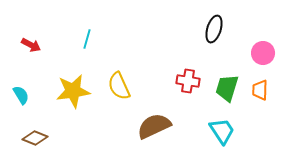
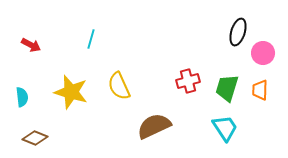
black ellipse: moved 24 px right, 3 px down
cyan line: moved 4 px right
red cross: rotated 25 degrees counterclockwise
yellow star: moved 2 px left, 1 px down; rotated 24 degrees clockwise
cyan semicircle: moved 1 px right, 2 px down; rotated 24 degrees clockwise
cyan trapezoid: moved 3 px right, 3 px up
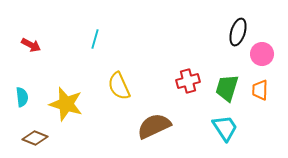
cyan line: moved 4 px right
pink circle: moved 1 px left, 1 px down
yellow star: moved 5 px left, 12 px down
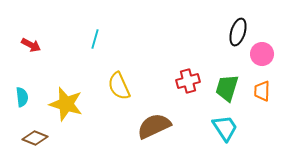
orange trapezoid: moved 2 px right, 1 px down
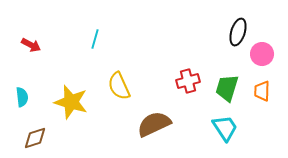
yellow star: moved 5 px right, 2 px up
brown semicircle: moved 2 px up
brown diamond: rotated 40 degrees counterclockwise
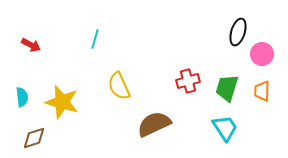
yellow star: moved 9 px left
brown diamond: moved 1 px left
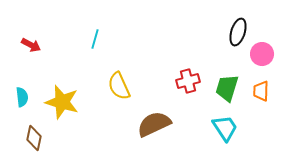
orange trapezoid: moved 1 px left
brown diamond: rotated 60 degrees counterclockwise
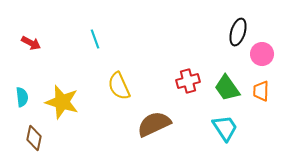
cyan line: rotated 36 degrees counterclockwise
red arrow: moved 2 px up
green trapezoid: rotated 52 degrees counterclockwise
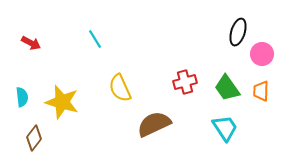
cyan line: rotated 12 degrees counterclockwise
red cross: moved 3 px left, 1 px down
yellow semicircle: moved 1 px right, 2 px down
brown diamond: rotated 25 degrees clockwise
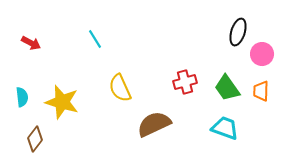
cyan trapezoid: rotated 36 degrees counterclockwise
brown diamond: moved 1 px right, 1 px down
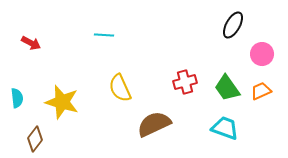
black ellipse: moved 5 px left, 7 px up; rotated 12 degrees clockwise
cyan line: moved 9 px right, 4 px up; rotated 54 degrees counterclockwise
orange trapezoid: rotated 65 degrees clockwise
cyan semicircle: moved 5 px left, 1 px down
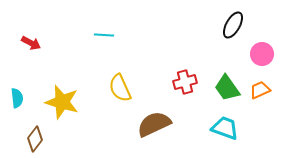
orange trapezoid: moved 1 px left, 1 px up
